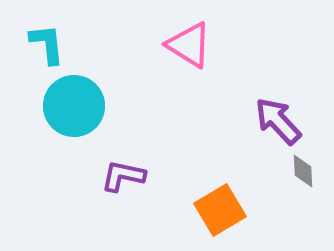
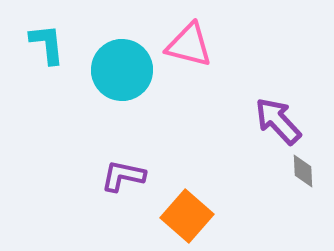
pink triangle: rotated 18 degrees counterclockwise
cyan circle: moved 48 px right, 36 px up
orange square: moved 33 px left, 6 px down; rotated 18 degrees counterclockwise
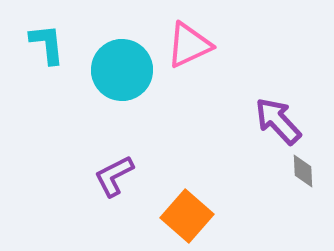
pink triangle: rotated 39 degrees counterclockwise
purple L-shape: moved 9 px left; rotated 39 degrees counterclockwise
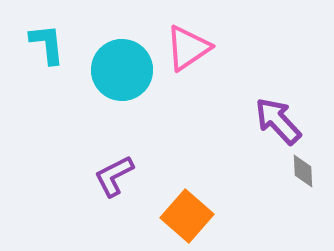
pink triangle: moved 1 px left, 3 px down; rotated 9 degrees counterclockwise
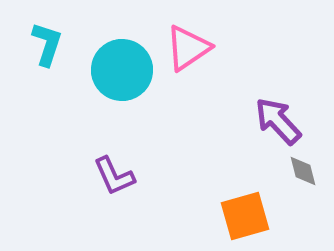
cyan L-shape: rotated 24 degrees clockwise
gray diamond: rotated 12 degrees counterclockwise
purple L-shape: rotated 87 degrees counterclockwise
orange square: moved 58 px right; rotated 33 degrees clockwise
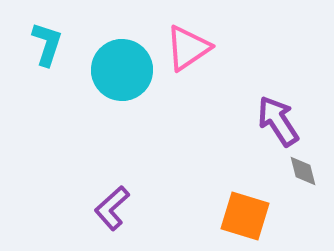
purple arrow: rotated 10 degrees clockwise
purple L-shape: moved 2 px left, 32 px down; rotated 72 degrees clockwise
orange square: rotated 33 degrees clockwise
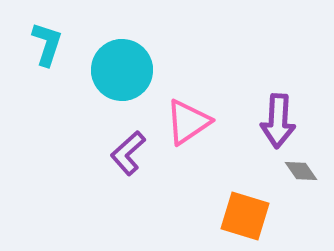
pink triangle: moved 74 px down
purple arrow: rotated 144 degrees counterclockwise
gray diamond: moved 2 px left; rotated 20 degrees counterclockwise
purple L-shape: moved 16 px right, 55 px up
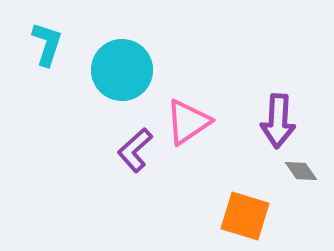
purple L-shape: moved 7 px right, 3 px up
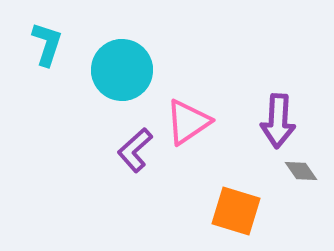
orange square: moved 9 px left, 5 px up
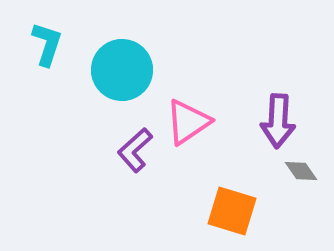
orange square: moved 4 px left
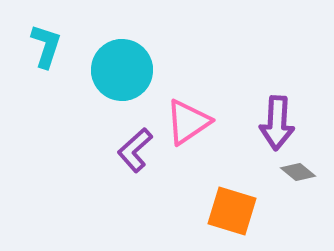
cyan L-shape: moved 1 px left, 2 px down
purple arrow: moved 1 px left, 2 px down
gray diamond: moved 3 px left, 1 px down; rotated 16 degrees counterclockwise
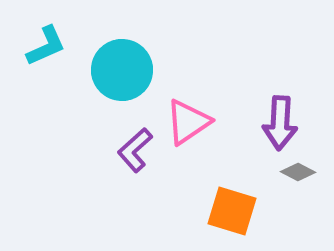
cyan L-shape: rotated 48 degrees clockwise
purple arrow: moved 3 px right
gray diamond: rotated 12 degrees counterclockwise
